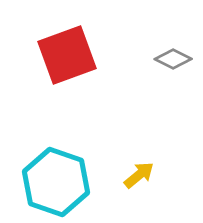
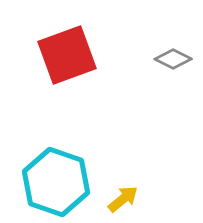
yellow arrow: moved 16 px left, 24 px down
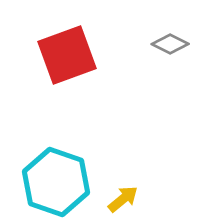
gray diamond: moved 3 px left, 15 px up
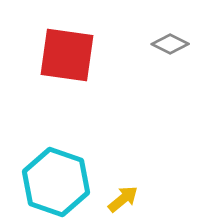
red square: rotated 28 degrees clockwise
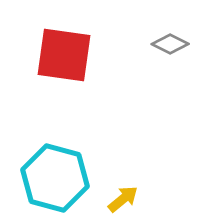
red square: moved 3 px left
cyan hexagon: moved 1 px left, 4 px up; rotated 4 degrees counterclockwise
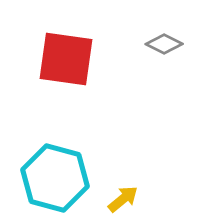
gray diamond: moved 6 px left
red square: moved 2 px right, 4 px down
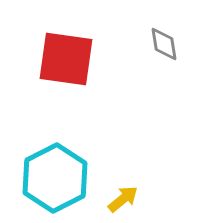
gray diamond: rotated 54 degrees clockwise
cyan hexagon: rotated 18 degrees clockwise
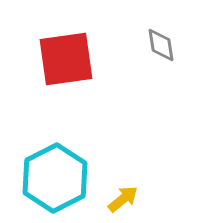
gray diamond: moved 3 px left, 1 px down
red square: rotated 16 degrees counterclockwise
